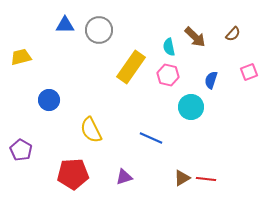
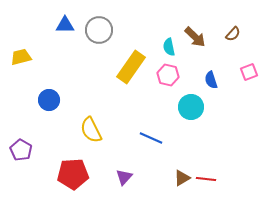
blue semicircle: rotated 36 degrees counterclockwise
purple triangle: rotated 30 degrees counterclockwise
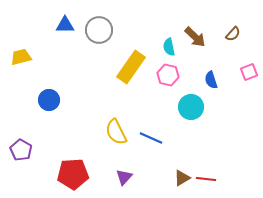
yellow semicircle: moved 25 px right, 2 px down
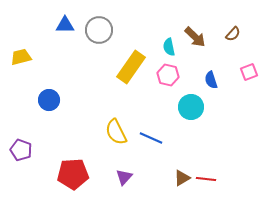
purple pentagon: rotated 10 degrees counterclockwise
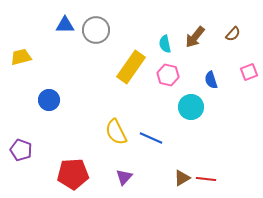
gray circle: moved 3 px left
brown arrow: rotated 85 degrees clockwise
cyan semicircle: moved 4 px left, 3 px up
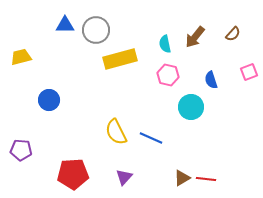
yellow rectangle: moved 11 px left, 8 px up; rotated 40 degrees clockwise
purple pentagon: rotated 15 degrees counterclockwise
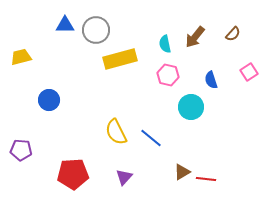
pink square: rotated 12 degrees counterclockwise
blue line: rotated 15 degrees clockwise
brown triangle: moved 6 px up
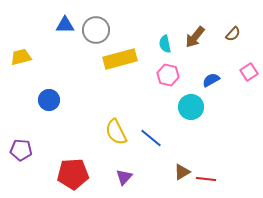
blue semicircle: rotated 78 degrees clockwise
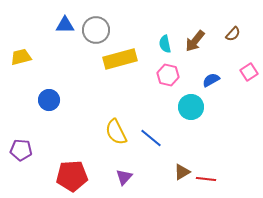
brown arrow: moved 4 px down
red pentagon: moved 1 px left, 2 px down
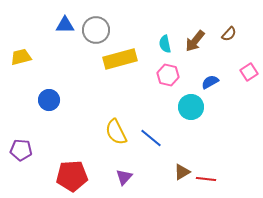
brown semicircle: moved 4 px left
blue semicircle: moved 1 px left, 2 px down
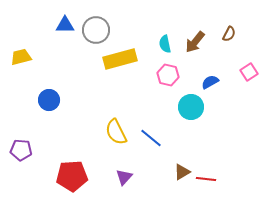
brown semicircle: rotated 14 degrees counterclockwise
brown arrow: moved 1 px down
